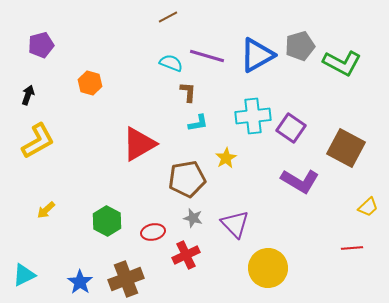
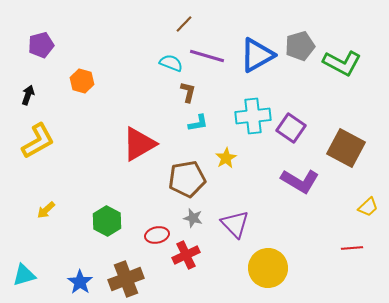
brown line: moved 16 px right, 7 px down; rotated 18 degrees counterclockwise
orange hexagon: moved 8 px left, 2 px up
brown L-shape: rotated 10 degrees clockwise
red ellipse: moved 4 px right, 3 px down
cyan triangle: rotated 10 degrees clockwise
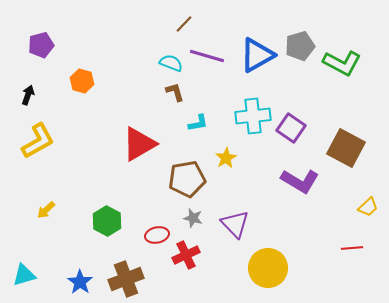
brown L-shape: moved 13 px left; rotated 30 degrees counterclockwise
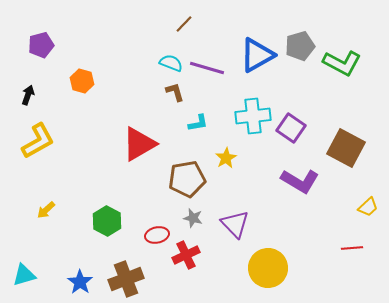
purple line: moved 12 px down
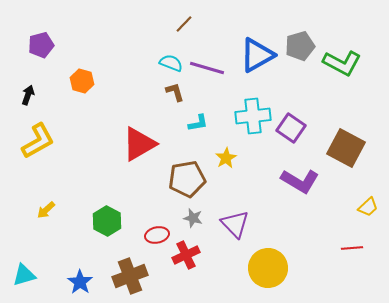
brown cross: moved 4 px right, 3 px up
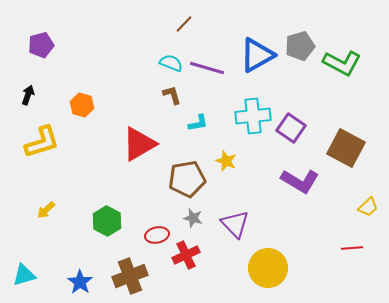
orange hexagon: moved 24 px down
brown L-shape: moved 3 px left, 3 px down
yellow L-shape: moved 4 px right, 1 px down; rotated 12 degrees clockwise
yellow star: moved 3 px down; rotated 20 degrees counterclockwise
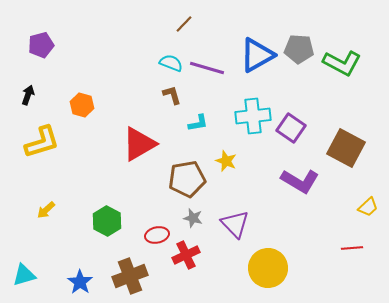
gray pentagon: moved 1 px left, 3 px down; rotated 20 degrees clockwise
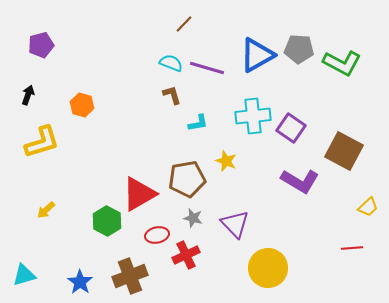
red triangle: moved 50 px down
brown square: moved 2 px left, 3 px down
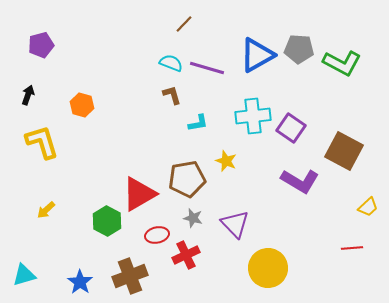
yellow L-shape: rotated 90 degrees counterclockwise
